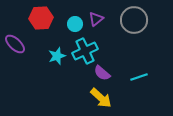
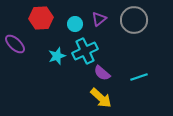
purple triangle: moved 3 px right
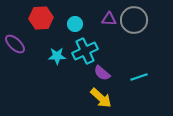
purple triangle: moved 10 px right; rotated 42 degrees clockwise
cyan star: rotated 18 degrees clockwise
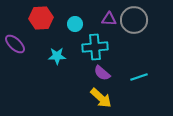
cyan cross: moved 10 px right, 4 px up; rotated 20 degrees clockwise
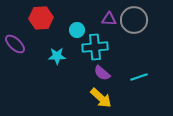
cyan circle: moved 2 px right, 6 px down
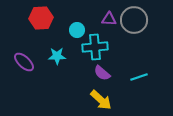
purple ellipse: moved 9 px right, 18 px down
yellow arrow: moved 2 px down
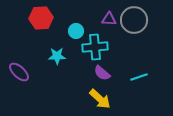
cyan circle: moved 1 px left, 1 px down
purple ellipse: moved 5 px left, 10 px down
yellow arrow: moved 1 px left, 1 px up
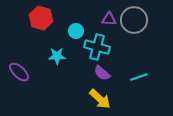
red hexagon: rotated 20 degrees clockwise
cyan cross: moved 2 px right; rotated 20 degrees clockwise
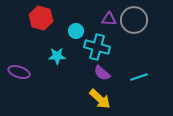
purple ellipse: rotated 25 degrees counterclockwise
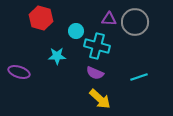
gray circle: moved 1 px right, 2 px down
cyan cross: moved 1 px up
purple semicircle: moved 7 px left; rotated 18 degrees counterclockwise
